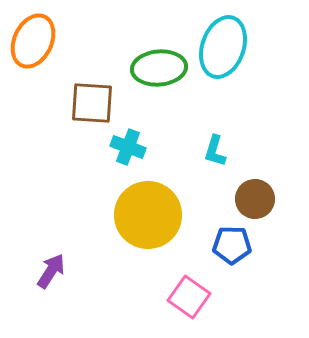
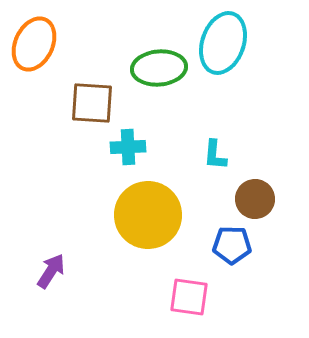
orange ellipse: moved 1 px right, 3 px down
cyan ellipse: moved 4 px up
cyan cross: rotated 24 degrees counterclockwise
cyan L-shape: moved 4 px down; rotated 12 degrees counterclockwise
pink square: rotated 27 degrees counterclockwise
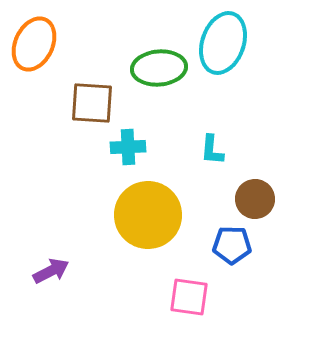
cyan L-shape: moved 3 px left, 5 px up
purple arrow: rotated 30 degrees clockwise
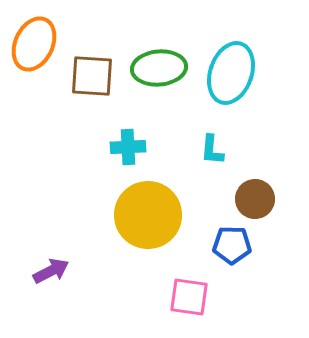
cyan ellipse: moved 8 px right, 30 px down
brown square: moved 27 px up
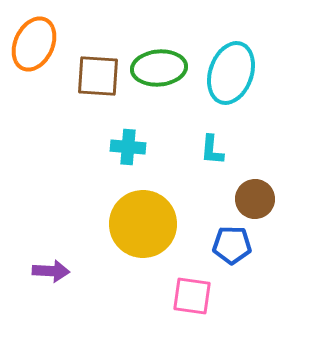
brown square: moved 6 px right
cyan cross: rotated 8 degrees clockwise
yellow circle: moved 5 px left, 9 px down
purple arrow: rotated 30 degrees clockwise
pink square: moved 3 px right, 1 px up
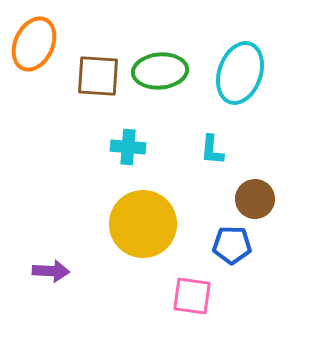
green ellipse: moved 1 px right, 3 px down
cyan ellipse: moved 9 px right
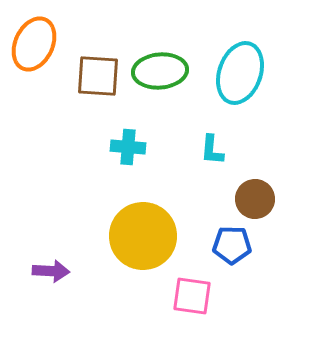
yellow circle: moved 12 px down
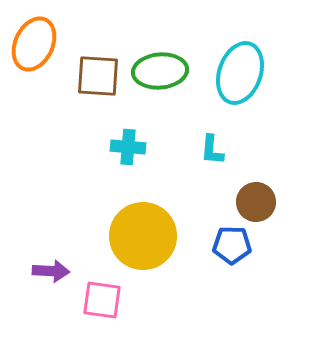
brown circle: moved 1 px right, 3 px down
pink square: moved 90 px left, 4 px down
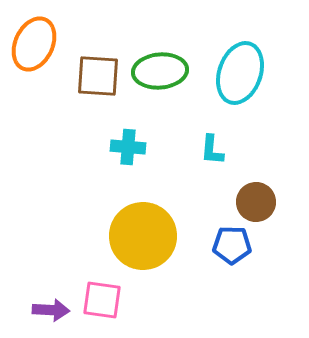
purple arrow: moved 39 px down
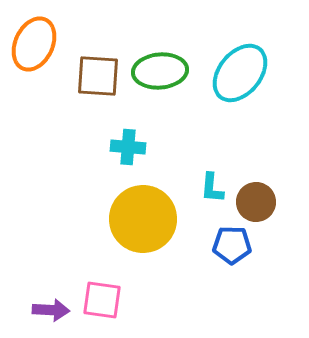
cyan ellipse: rotated 20 degrees clockwise
cyan L-shape: moved 38 px down
yellow circle: moved 17 px up
